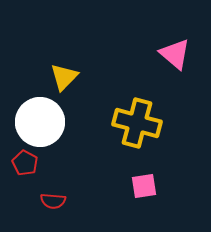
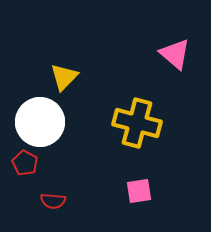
pink square: moved 5 px left, 5 px down
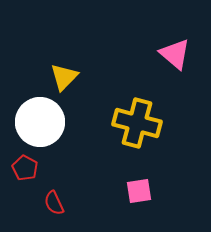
red pentagon: moved 5 px down
red semicircle: moved 1 px right, 2 px down; rotated 60 degrees clockwise
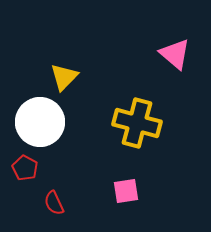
pink square: moved 13 px left
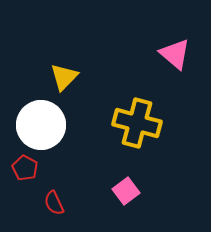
white circle: moved 1 px right, 3 px down
pink square: rotated 28 degrees counterclockwise
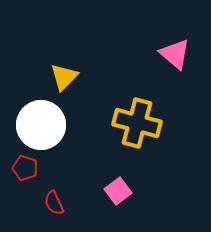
red pentagon: rotated 10 degrees counterclockwise
pink square: moved 8 px left
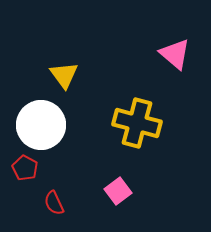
yellow triangle: moved 2 px up; rotated 20 degrees counterclockwise
red pentagon: rotated 10 degrees clockwise
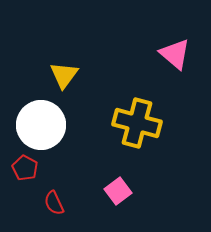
yellow triangle: rotated 12 degrees clockwise
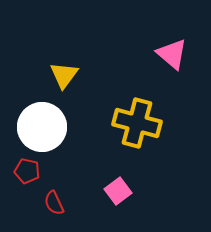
pink triangle: moved 3 px left
white circle: moved 1 px right, 2 px down
red pentagon: moved 2 px right, 3 px down; rotated 15 degrees counterclockwise
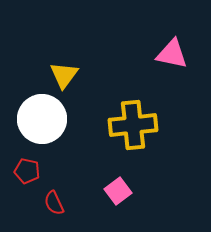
pink triangle: rotated 28 degrees counterclockwise
yellow cross: moved 4 px left, 2 px down; rotated 21 degrees counterclockwise
white circle: moved 8 px up
